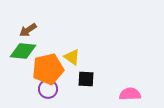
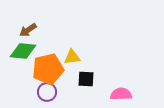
yellow triangle: rotated 42 degrees counterclockwise
purple circle: moved 1 px left, 3 px down
pink semicircle: moved 9 px left
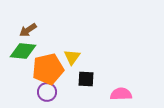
yellow triangle: rotated 48 degrees counterclockwise
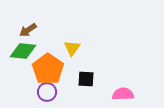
yellow triangle: moved 9 px up
orange pentagon: rotated 24 degrees counterclockwise
pink semicircle: moved 2 px right
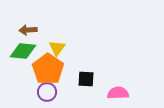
brown arrow: rotated 30 degrees clockwise
yellow triangle: moved 15 px left
pink semicircle: moved 5 px left, 1 px up
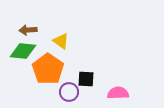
yellow triangle: moved 4 px right, 7 px up; rotated 30 degrees counterclockwise
purple circle: moved 22 px right
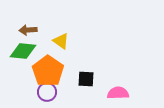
orange pentagon: moved 2 px down
purple circle: moved 22 px left
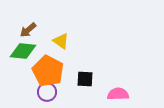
brown arrow: rotated 36 degrees counterclockwise
orange pentagon: rotated 8 degrees counterclockwise
black square: moved 1 px left
pink semicircle: moved 1 px down
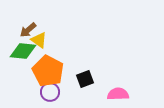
yellow triangle: moved 22 px left, 1 px up
black square: rotated 24 degrees counterclockwise
purple circle: moved 3 px right
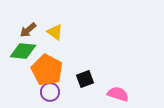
yellow triangle: moved 16 px right, 8 px up
orange pentagon: moved 1 px left, 1 px up
pink semicircle: rotated 20 degrees clockwise
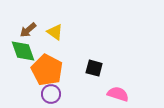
green diamond: rotated 64 degrees clockwise
black square: moved 9 px right, 11 px up; rotated 36 degrees clockwise
purple circle: moved 1 px right, 2 px down
